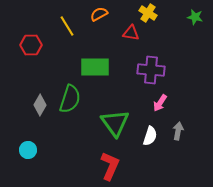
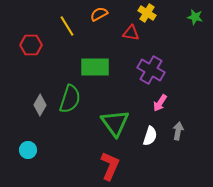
yellow cross: moved 1 px left
purple cross: rotated 24 degrees clockwise
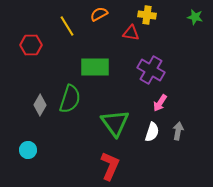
yellow cross: moved 2 px down; rotated 24 degrees counterclockwise
white semicircle: moved 2 px right, 4 px up
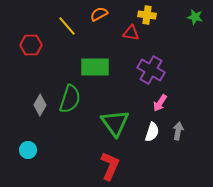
yellow line: rotated 10 degrees counterclockwise
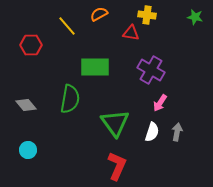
green semicircle: rotated 8 degrees counterclockwise
gray diamond: moved 14 px left; rotated 70 degrees counterclockwise
gray arrow: moved 1 px left, 1 px down
red L-shape: moved 7 px right
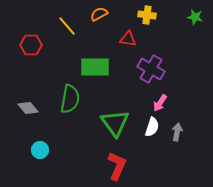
red triangle: moved 3 px left, 6 px down
purple cross: moved 1 px up
gray diamond: moved 2 px right, 3 px down
white semicircle: moved 5 px up
cyan circle: moved 12 px right
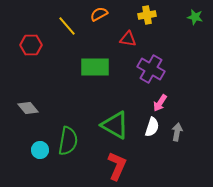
yellow cross: rotated 18 degrees counterclockwise
green semicircle: moved 2 px left, 42 px down
green triangle: moved 2 px down; rotated 24 degrees counterclockwise
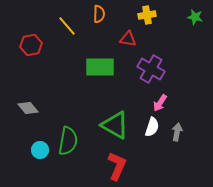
orange semicircle: rotated 120 degrees clockwise
red hexagon: rotated 10 degrees counterclockwise
green rectangle: moved 5 px right
